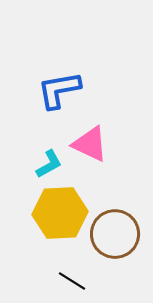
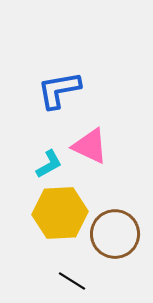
pink triangle: moved 2 px down
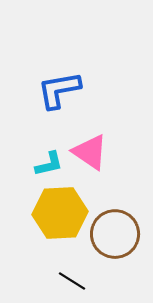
pink triangle: moved 6 px down; rotated 9 degrees clockwise
cyan L-shape: rotated 16 degrees clockwise
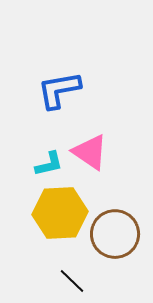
black line: rotated 12 degrees clockwise
